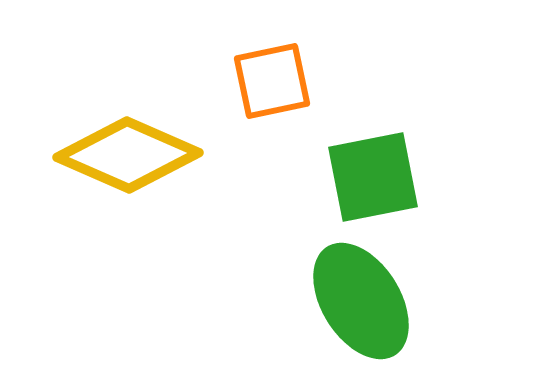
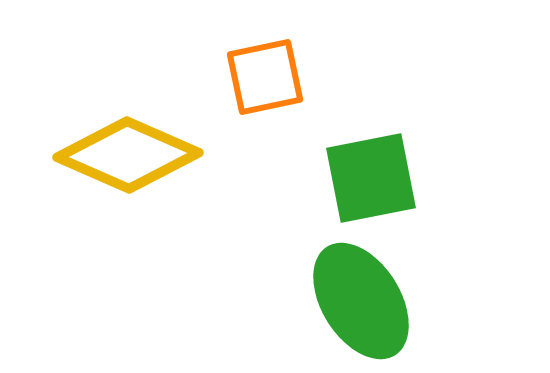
orange square: moved 7 px left, 4 px up
green square: moved 2 px left, 1 px down
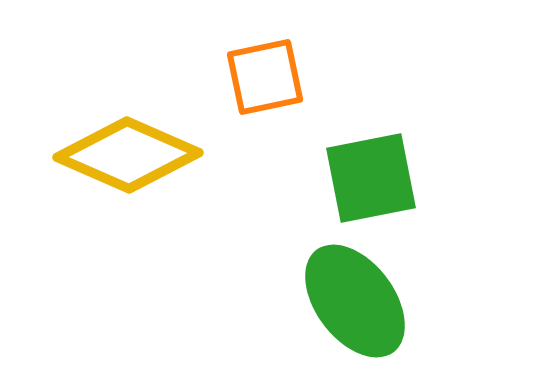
green ellipse: moved 6 px left; rotated 5 degrees counterclockwise
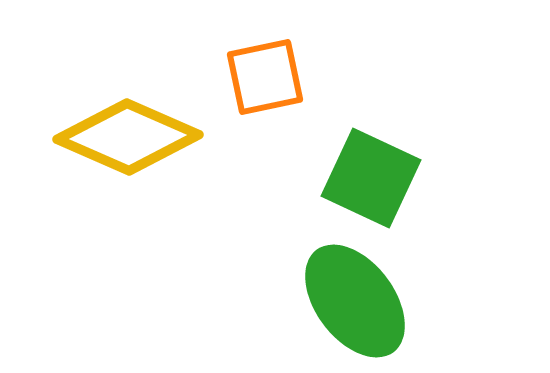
yellow diamond: moved 18 px up
green square: rotated 36 degrees clockwise
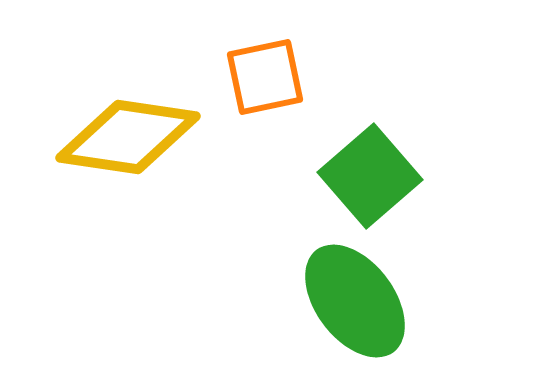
yellow diamond: rotated 15 degrees counterclockwise
green square: moved 1 px left, 2 px up; rotated 24 degrees clockwise
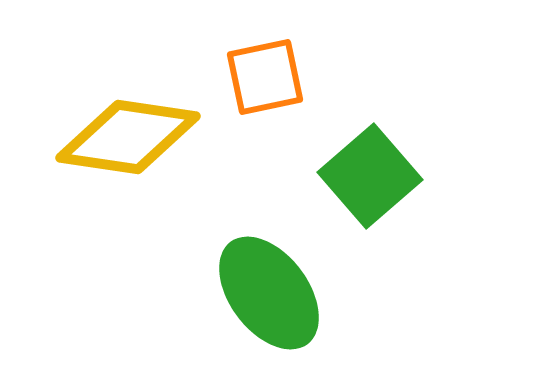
green ellipse: moved 86 px left, 8 px up
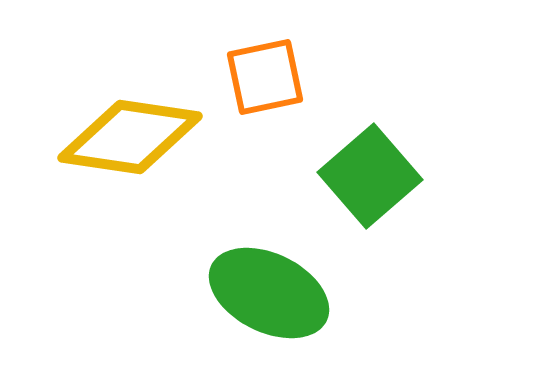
yellow diamond: moved 2 px right
green ellipse: rotated 27 degrees counterclockwise
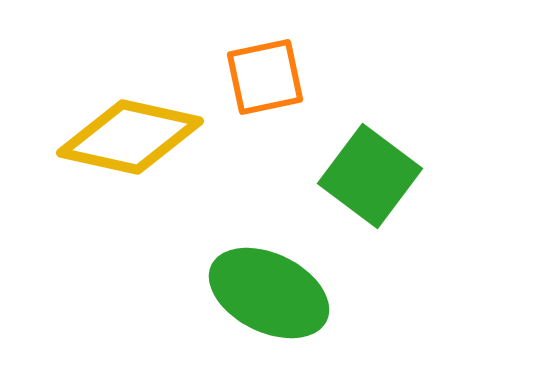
yellow diamond: rotated 4 degrees clockwise
green square: rotated 12 degrees counterclockwise
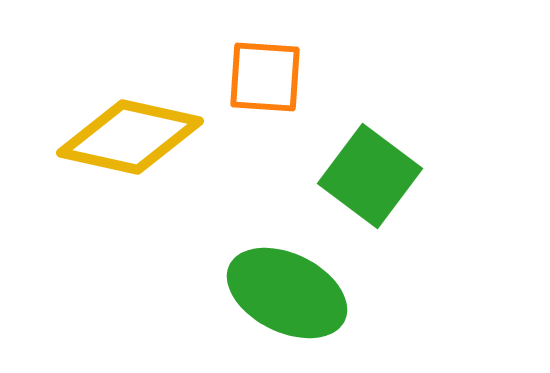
orange square: rotated 16 degrees clockwise
green ellipse: moved 18 px right
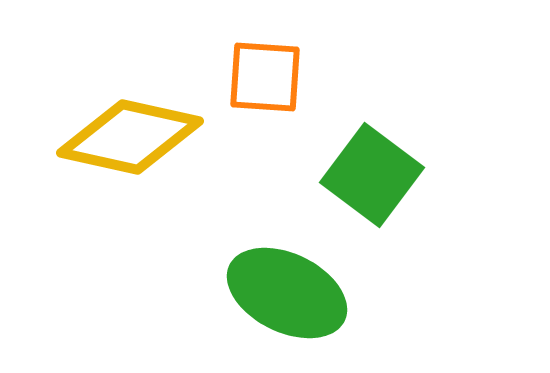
green square: moved 2 px right, 1 px up
